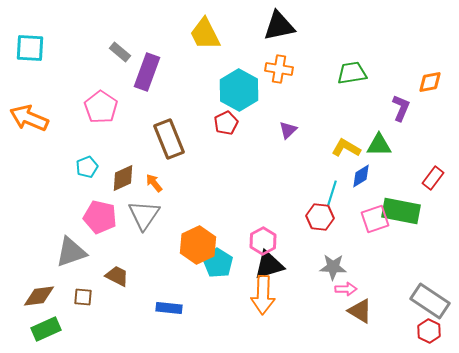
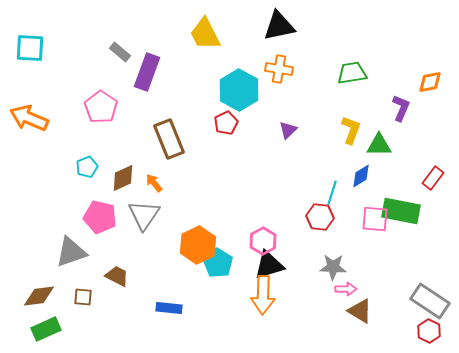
yellow L-shape at (346, 148): moved 5 px right, 18 px up; rotated 80 degrees clockwise
pink square at (375, 219): rotated 24 degrees clockwise
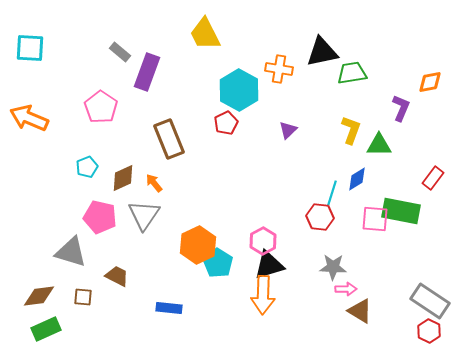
black triangle at (279, 26): moved 43 px right, 26 px down
blue diamond at (361, 176): moved 4 px left, 3 px down
gray triangle at (71, 252): rotated 36 degrees clockwise
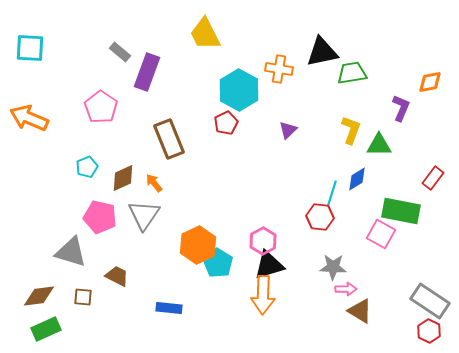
pink square at (375, 219): moved 6 px right, 15 px down; rotated 24 degrees clockwise
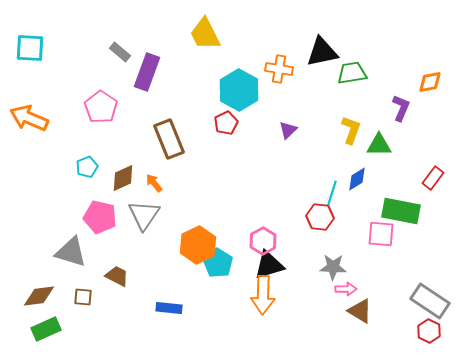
pink square at (381, 234): rotated 24 degrees counterclockwise
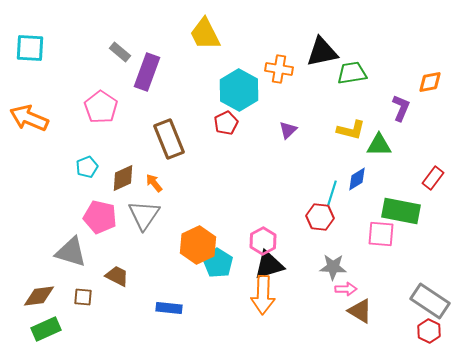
yellow L-shape at (351, 130): rotated 84 degrees clockwise
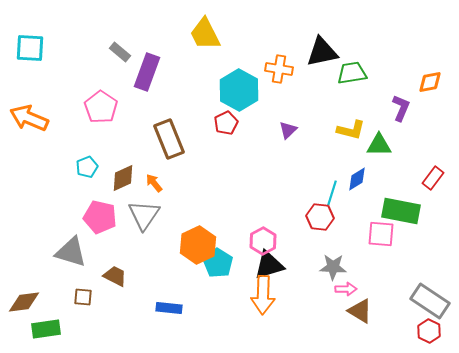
brown trapezoid at (117, 276): moved 2 px left
brown diamond at (39, 296): moved 15 px left, 6 px down
green rectangle at (46, 329): rotated 16 degrees clockwise
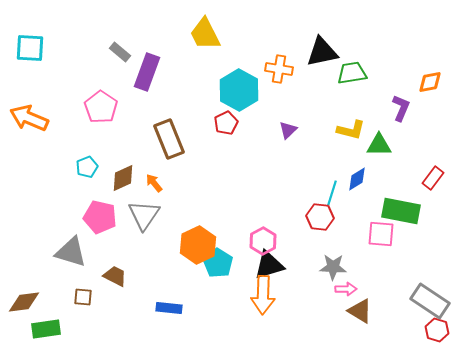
red hexagon at (429, 331): moved 8 px right, 1 px up; rotated 10 degrees counterclockwise
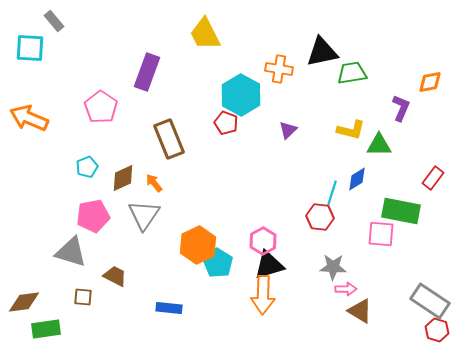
gray rectangle at (120, 52): moved 66 px left, 31 px up; rotated 10 degrees clockwise
cyan hexagon at (239, 90): moved 2 px right, 5 px down
red pentagon at (226, 123): rotated 25 degrees counterclockwise
pink pentagon at (100, 217): moved 7 px left, 1 px up; rotated 24 degrees counterclockwise
